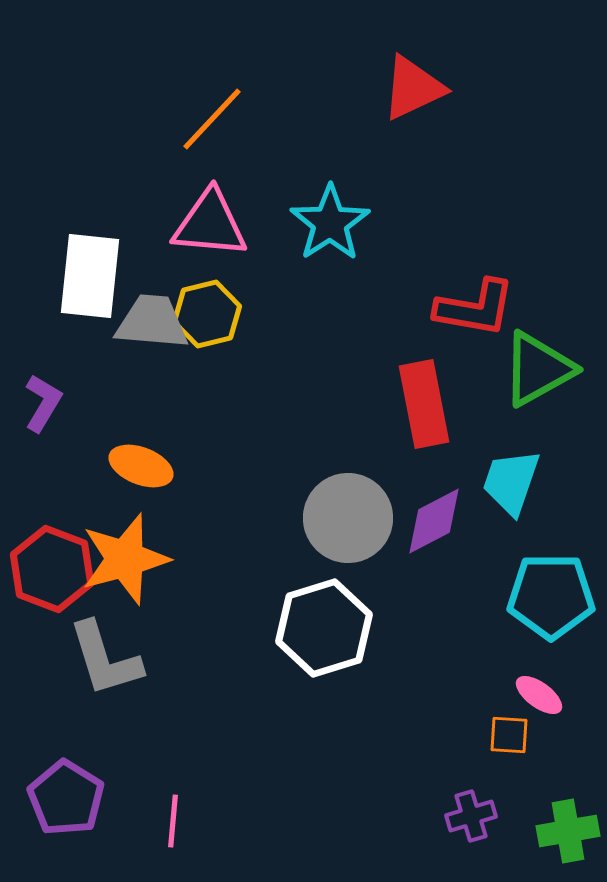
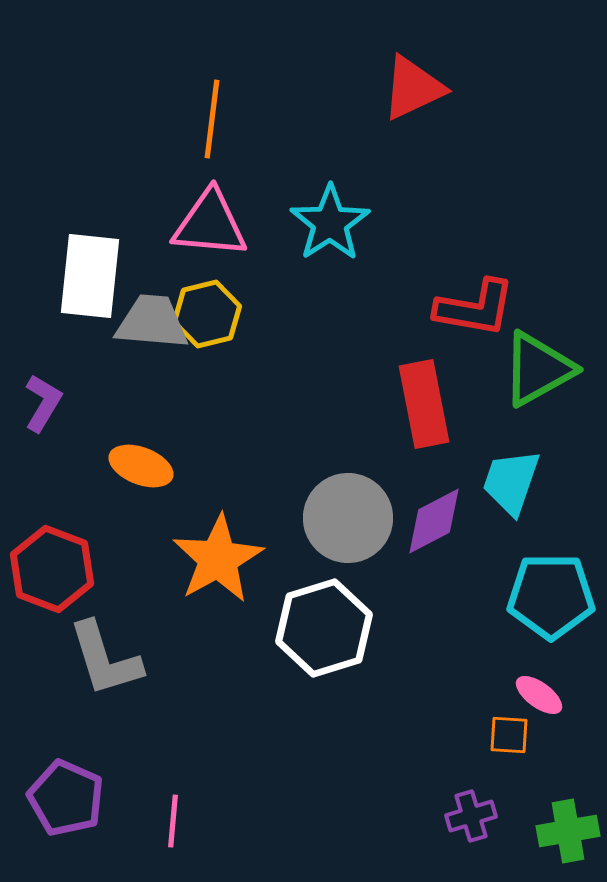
orange line: rotated 36 degrees counterclockwise
orange star: moved 93 px right; rotated 14 degrees counterclockwise
purple pentagon: rotated 8 degrees counterclockwise
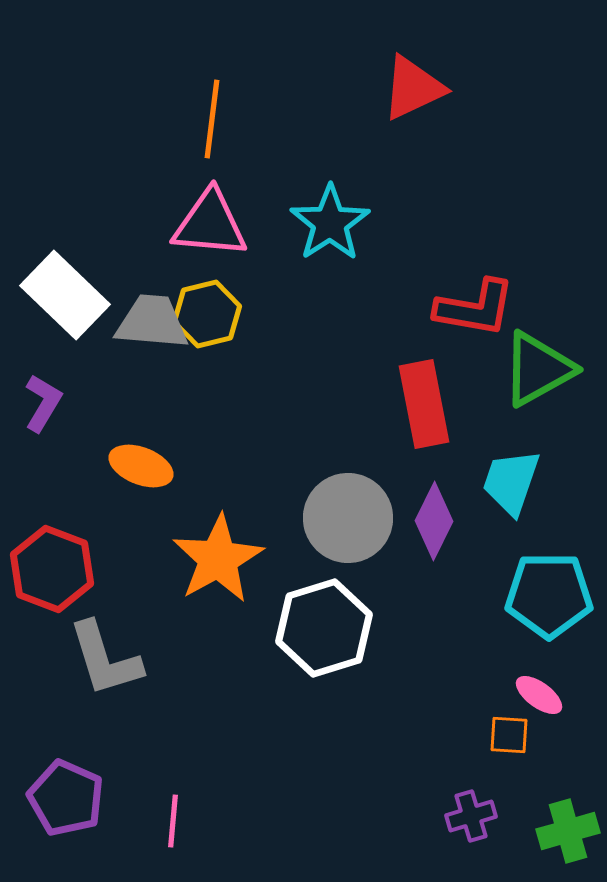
white rectangle: moved 25 px left, 19 px down; rotated 52 degrees counterclockwise
purple diamond: rotated 36 degrees counterclockwise
cyan pentagon: moved 2 px left, 1 px up
green cross: rotated 6 degrees counterclockwise
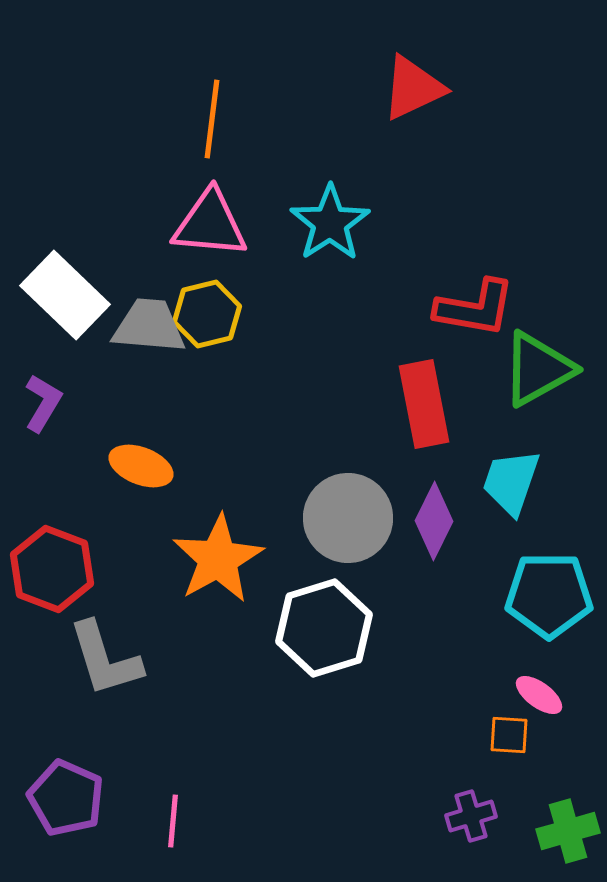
gray trapezoid: moved 3 px left, 4 px down
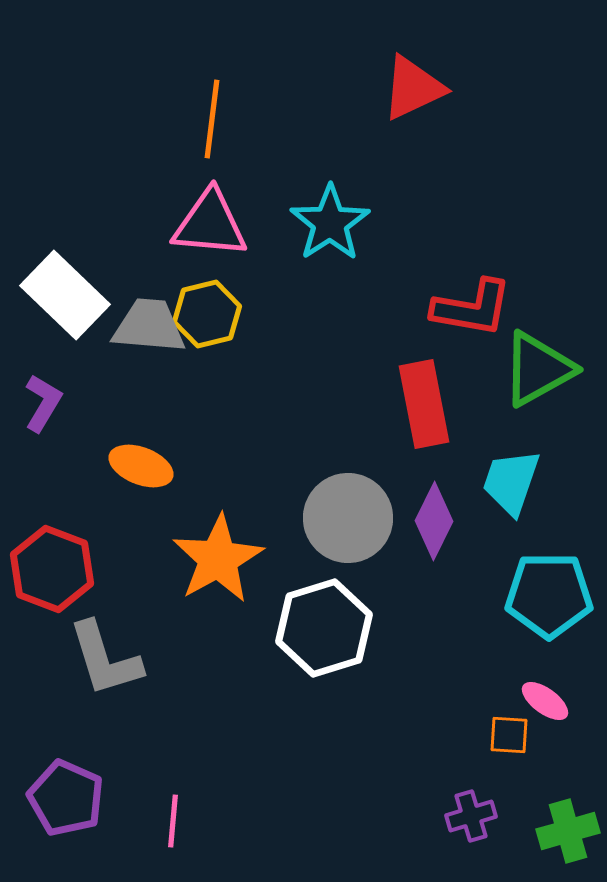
red L-shape: moved 3 px left
pink ellipse: moved 6 px right, 6 px down
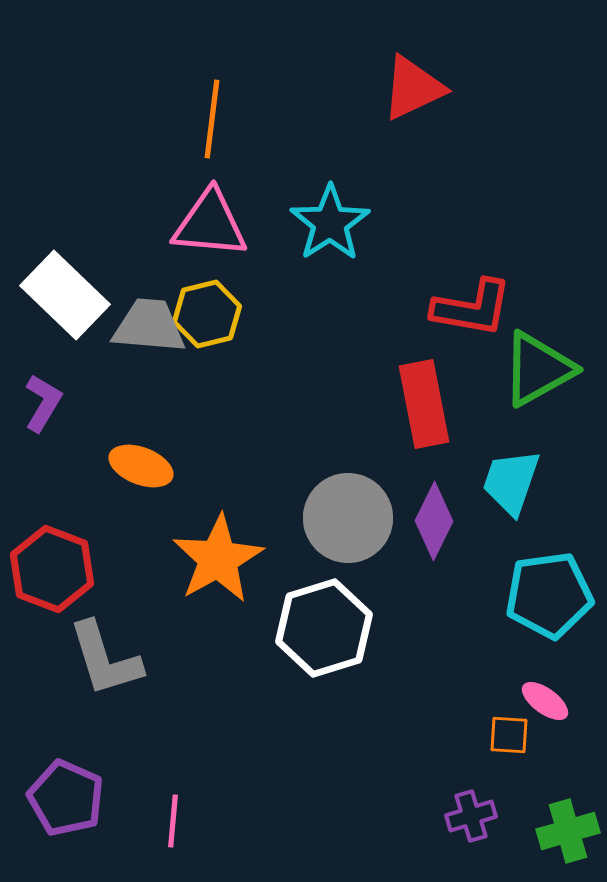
cyan pentagon: rotated 8 degrees counterclockwise
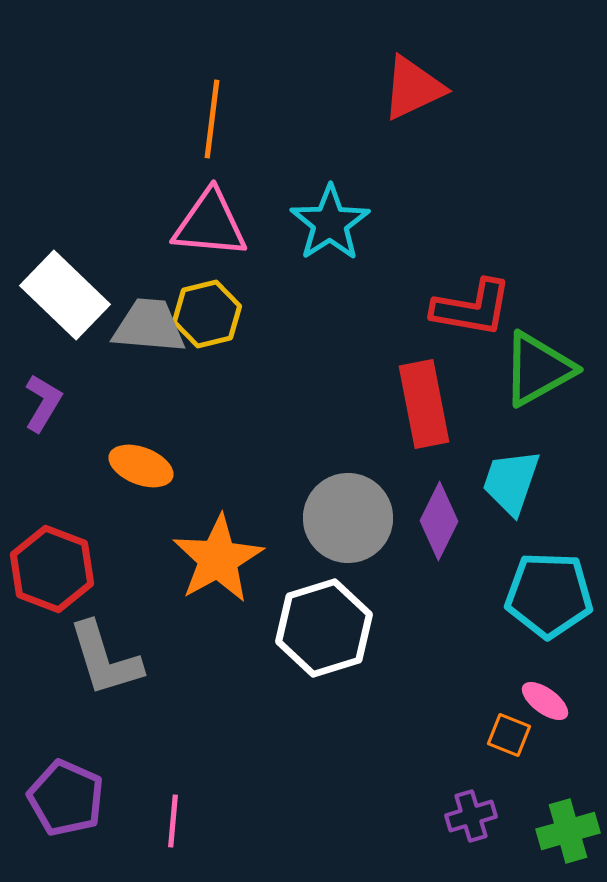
purple diamond: moved 5 px right
cyan pentagon: rotated 10 degrees clockwise
orange square: rotated 18 degrees clockwise
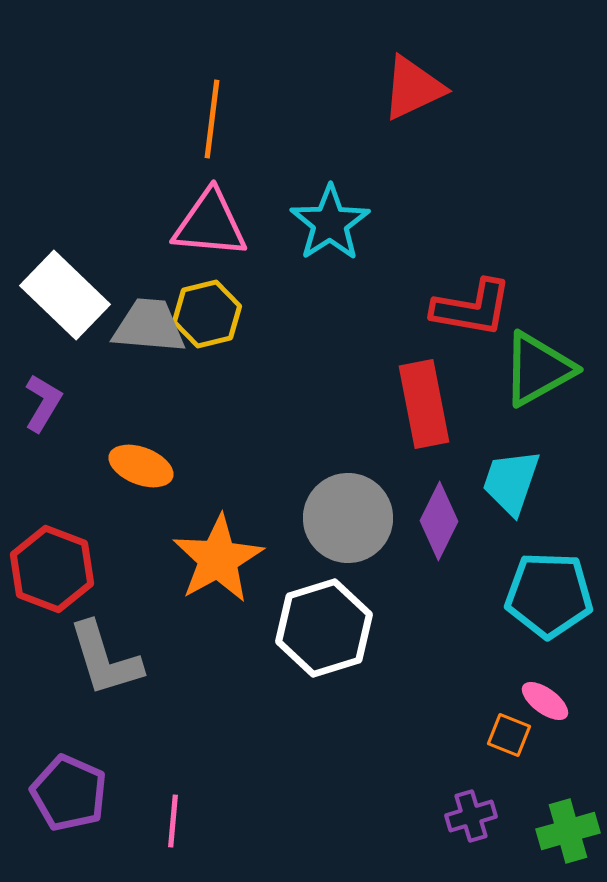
purple pentagon: moved 3 px right, 5 px up
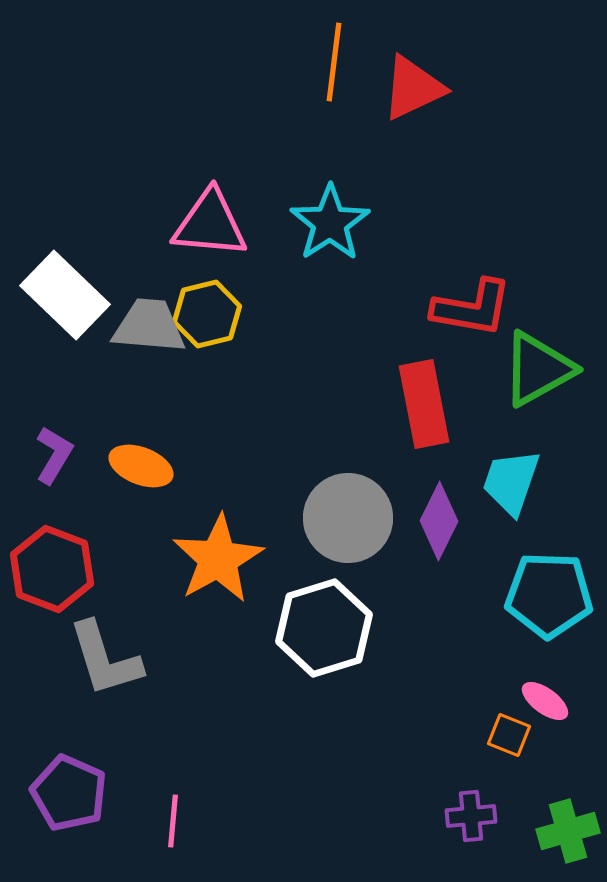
orange line: moved 122 px right, 57 px up
purple L-shape: moved 11 px right, 52 px down
purple cross: rotated 12 degrees clockwise
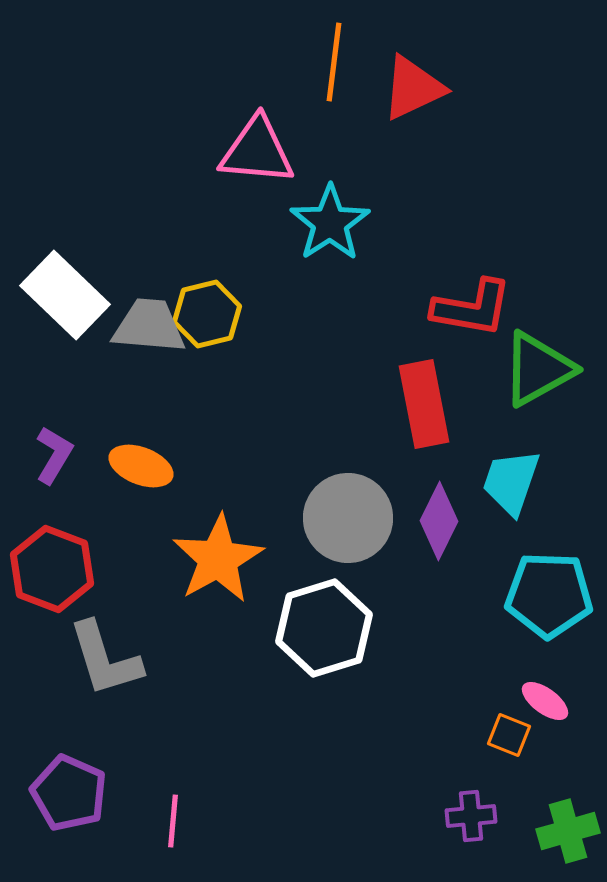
pink triangle: moved 47 px right, 73 px up
